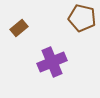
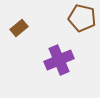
purple cross: moved 7 px right, 2 px up
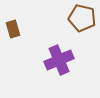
brown rectangle: moved 6 px left, 1 px down; rotated 66 degrees counterclockwise
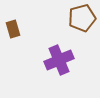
brown pentagon: rotated 28 degrees counterclockwise
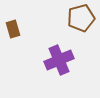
brown pentagon: moved 1 px left
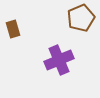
brown pentagon: rotated 8 degrees counterclockwise
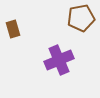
brown pentagon: rotated 12 degrees clockwise
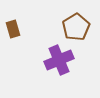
brown pentagon: moved 5 px left, 9 px down; rotated 20 degrees counterclockwise
